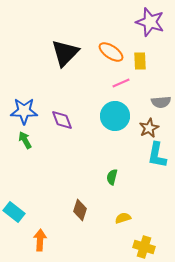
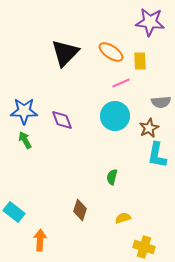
purple star: rotated 12 degrees counterclockwise
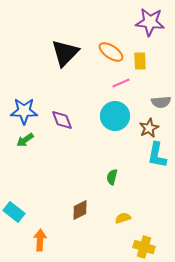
green arrow: rotated 96 degrees counterclockwise
brown diamond: rotated 45 degrees clockwise
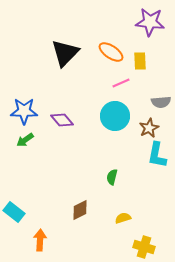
purple diamond: rotated 20 degrees counterclockwise
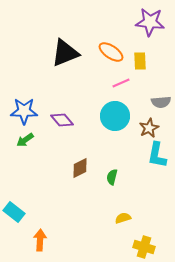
black triangle: rotated 24 degrees clockwise
brown diamond: moved 42 px up
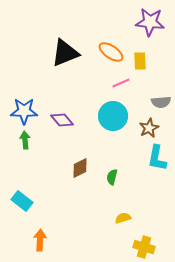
cyan circle: moved 2 px left
green arrow: rotated 120 degrees clockwise
cyan L-shape: moved 3 px down
cyan rectangle: moved 8 px right, 11 px up
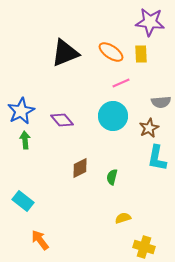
yellow rectangle: moved 1 px right, 7 px up
blue star: moved 3 px left; rotated 28 degrees counterclockwise
cyan rectangle: moved 1 px right
orange arrow: rotated 40 degrees counterclockwise
